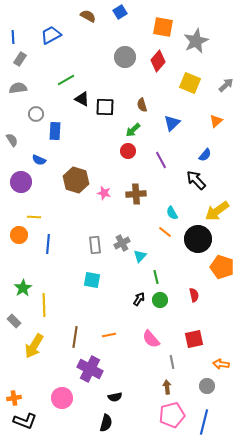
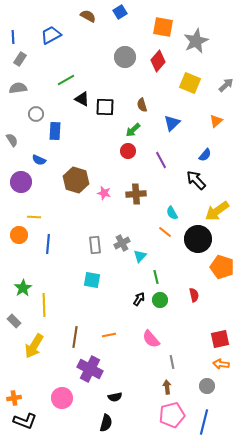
red square at (194, 339): moved 26 px right
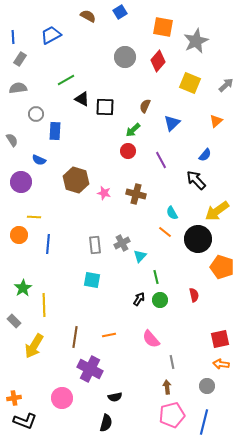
brown semicircle at (142, 105): moved 3 px right, 1 px down; rotated 40 degrees clockwise
brown cross at (136, 194): rotated 18 degrees clockwise
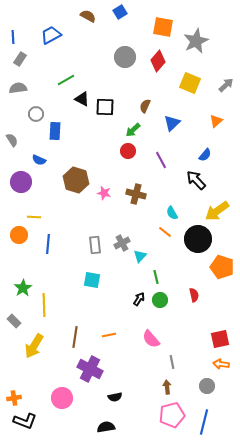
black semicircle at (106, 423): moved 4 px down; rotated 114 degrees counterclockwise
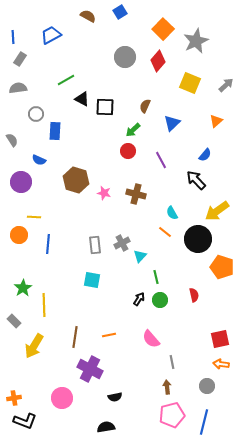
orange square at (163, 27): moved 2 px down; rotated 35 degrees clockwise
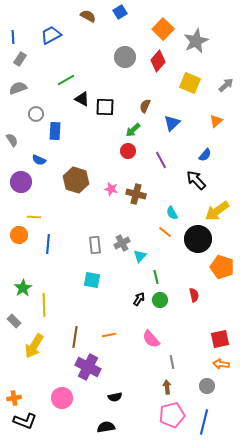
gray semicircle at (18, 88): rotated 12 degrees counterclockwise
pink star at (104, 193): moved 7 px right, 4 px up
purple cross at (90, 369): moved 2 px left, 2 px up
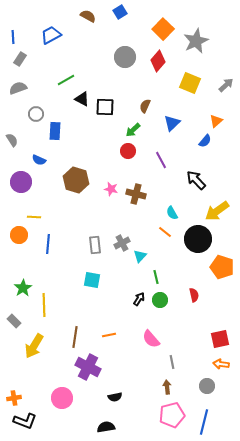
blue semicircle at (205, 155): moved 14 px up
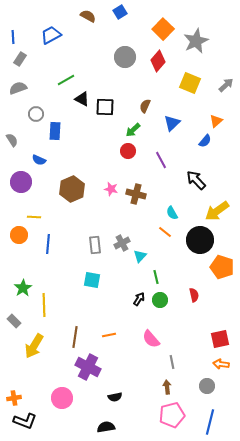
brown hexagon at (76, 180): moved 4 px left, 9 px down; rotated 20 degrees clockwise
black circle at (198, 239): moved 2 px right, 1 px down
blue line at (204, 422): moved 6 px right
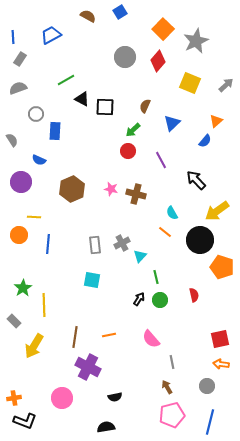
brown arrow at (167, 387): rotated 24 degrees counterclockwise
